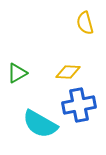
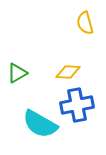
blue cross: moved 2 px left
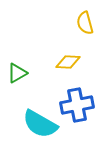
yellow diamond: moved 10 px up
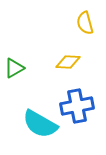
green triangle: moved 3 px left, 5 px up
blue cross: moved 1 px down
